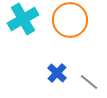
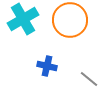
blue cross: moved 10 px left, 7 px up; rotated 30 degrees counterclockwise
gray line: moved 3 px up
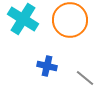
cyan cross: rotated 28 degrees counterclockwise
gray line: moved 4 px left, 1 px up
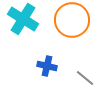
orange circle: moved 2 px right
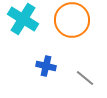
blue cross: moved 1 px left
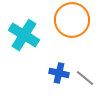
cyan cross: moved 1 px right, 16 px down
blue cross: moved 13 px right, 7 px down
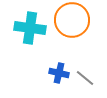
cyan cross: moved 6 px right, 7 px up; rotated 24 degrees counterclockwise
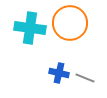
orange circle: moved 2 px left, 3 px down
gray line: rotated 18 degrees counterclockwise
